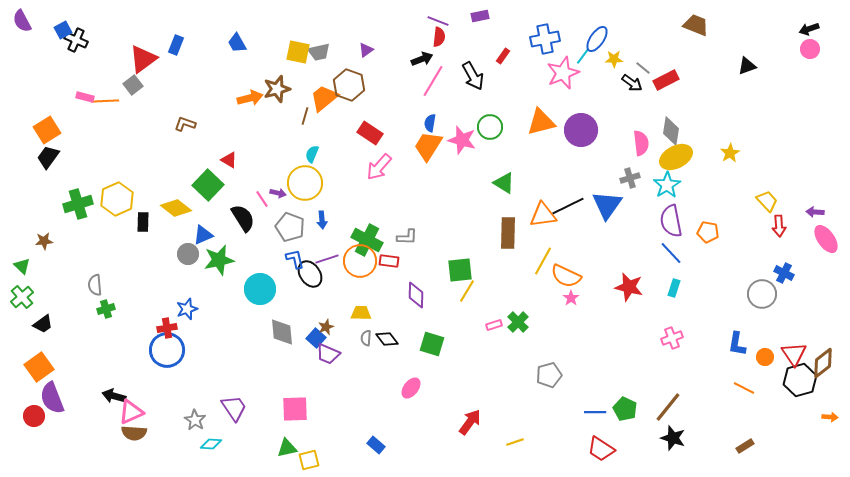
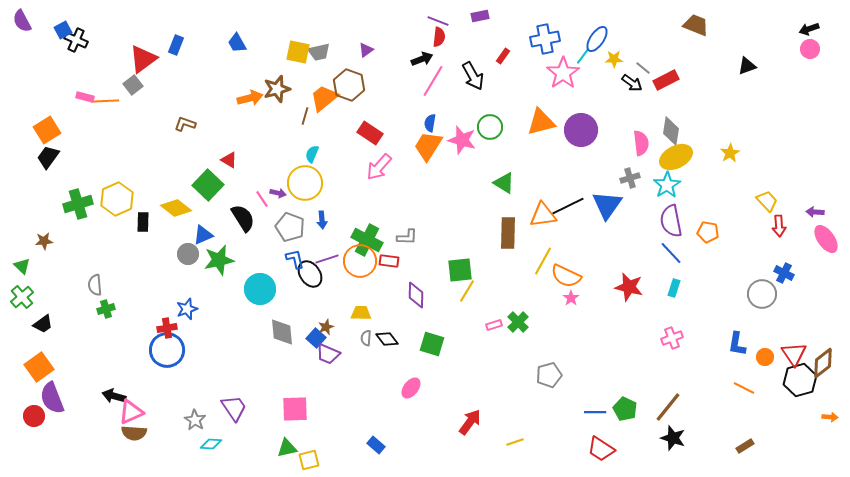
pink star at (563, 73): rotated 12 degrees counterclockwise
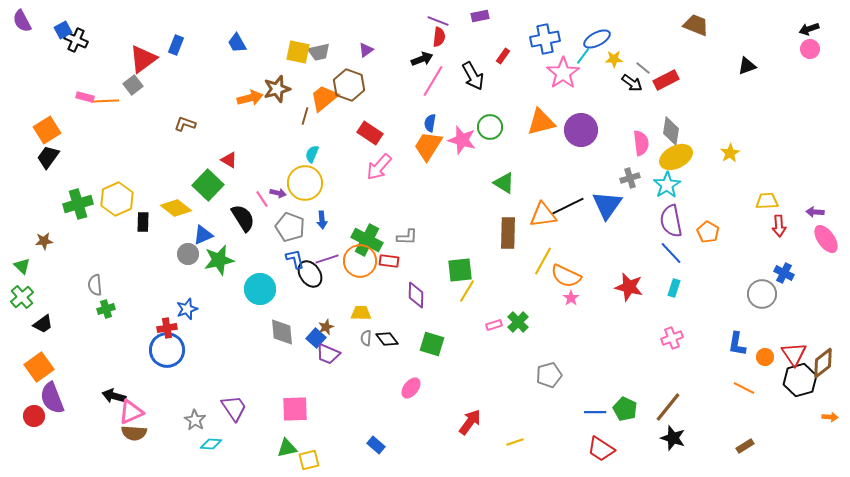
blue ellipse at (597, 39): rotated 28 degrees clockwise
yellow trapezoid at (767, 201): rotated 50 degrees counterclockwise
orange pentagon at (708, 232): rotated 20 degrees clockwise
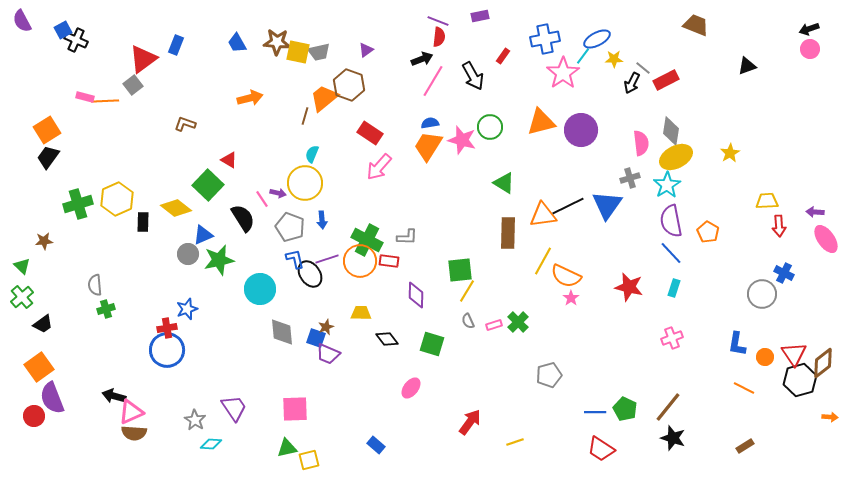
black arrow at (632, 83): rotated 80 degrees clockwise
brown star at (277, 89): moved 47 px up; rotated 20 degrees clockwise
blue semicircle at (430, 123): rotated 72 degrees clockwise
blue square at (316, 338): rotated 24 degrees counterclockwise
gray semicircle at (366, 338): moved 102 px right, 17 px up; rotated 28 degrees counterclockwise
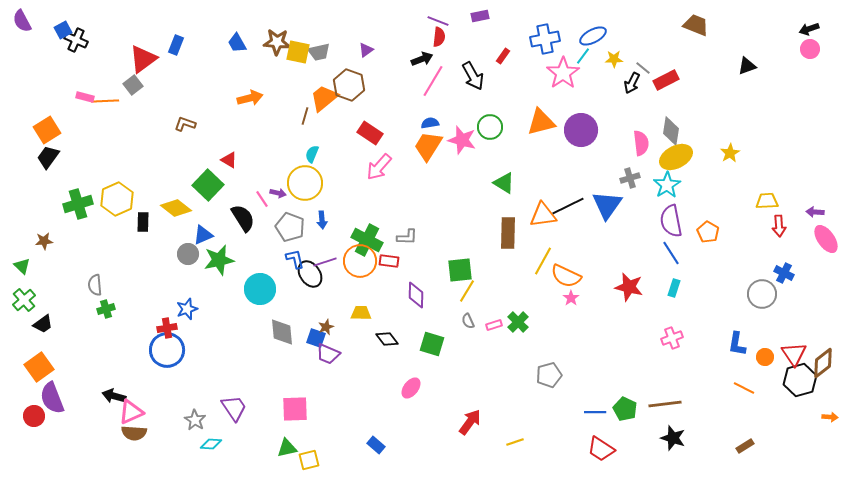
blue ellipse at (597, 39): moved 4 px left, 3 px up
blue line at (671, 253): rotated 10 degrees clockwise
purple line at (327, 259): moved 2 px left, 3 px down
green cross at (22, 297): moved 2 px right, 3 px down
brown line at (668, 407): moved 3 px left, 3 px up; rotated 44 degrees clockwise
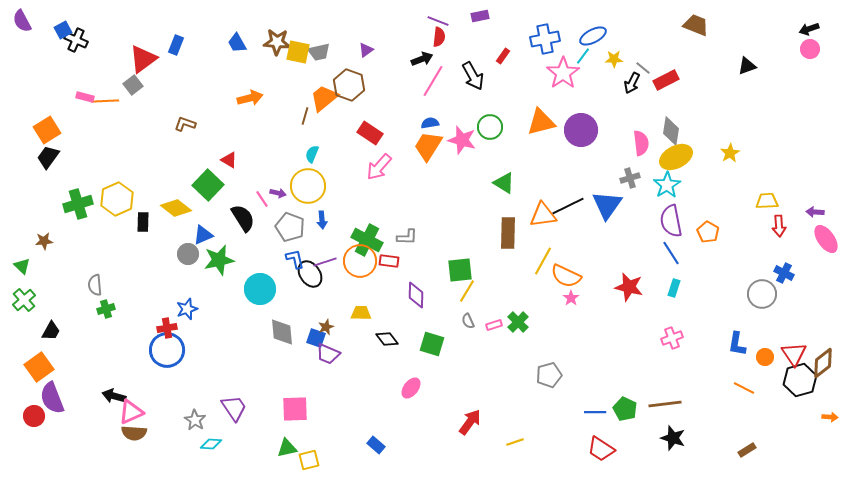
yellow circle at (305, 183): moved 3 px right, 3 px down
black trapezoid at (43, 324): moved 8 px right, 7 px down; rotated 25 degrees counterclockwise
brown rectangle at (745, 446): moved 2 px right, 4 px down
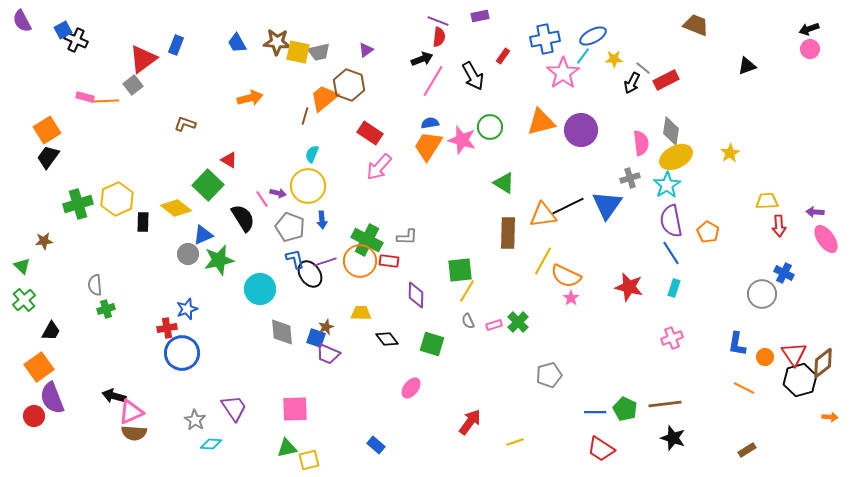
blue circle at (167, 350): moved 15 px right, 3 px down
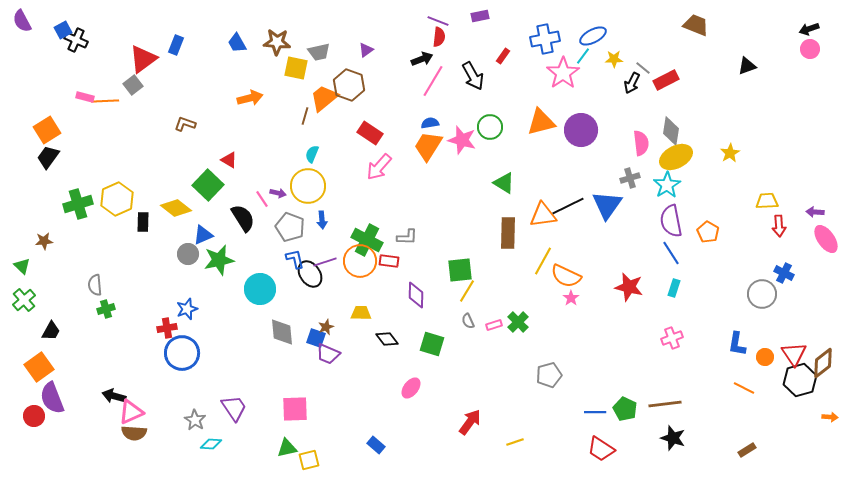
yellow square at (298, 52): moved 2 px left, 16 px down
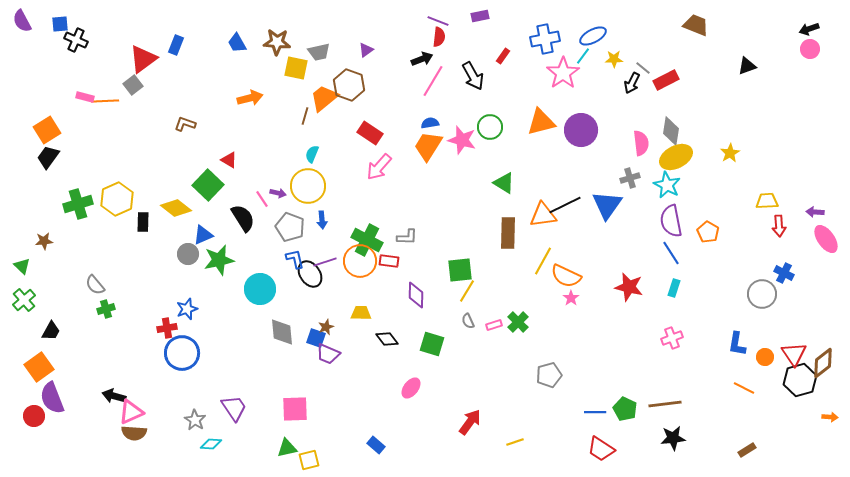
blue square at (63, 30): moved 3 px left, 6 px up; rotated 24 degrees clockwise
cyan star at (667, 185): rotated 12 degrees counterclockwise
black line at (568, 206): moved 3 px left, 1 px up
gray semicircle at (95, 285): rotated 35 degrees counterclockwise
black star at (673, 438): rotated 25 degrees counterclockwise
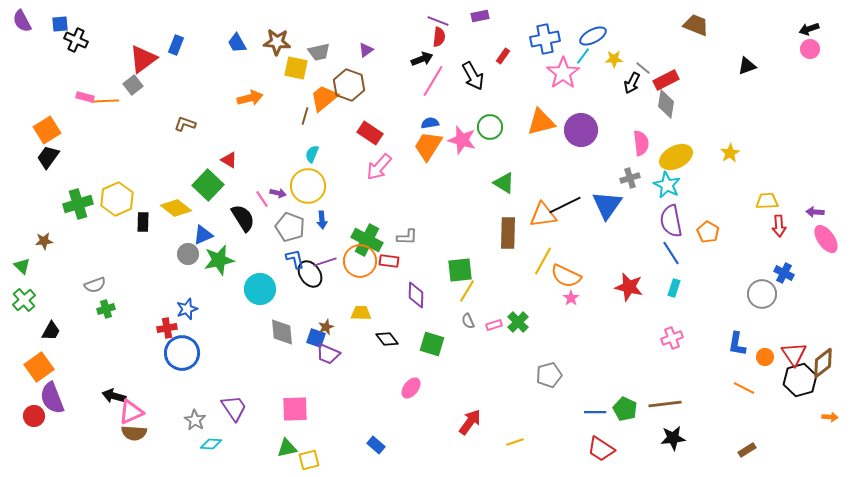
gray diamond at (671, 131): moved 5 px left, 27 px up
gray semicircle at (95, 285): rotated 70 degrees counterclockwise
